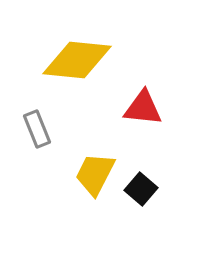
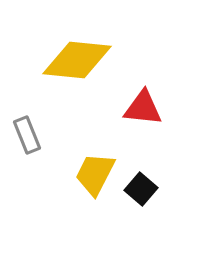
gray rectangle: moved 10 px left, 6 px down
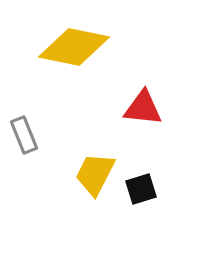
yellow diamond: moved 3 px left, 13 px up; rotated 6 degrees clockwise
gray rectangle: moved 3 px left
black square: rotated 32 degrees clockwise
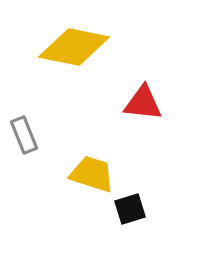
red triangle: moved 5 px up
yellow trapezoid: moved 3 px left; rotated 81 degrees clockwise
black square: moved 11 px left, 20 px down
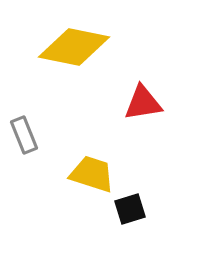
red triangle: rotated 15 degrees counterclockwise
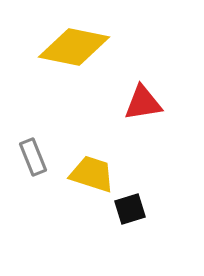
gray rectangle: moved 9 px right, 22 px down
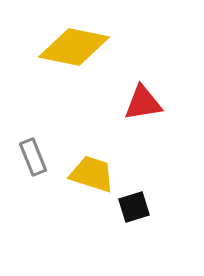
black square: moved 4 px right, 2 px up
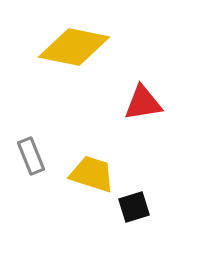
gray rectangle: moved 2 px left, 1 px up
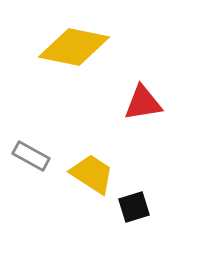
gray rectangle: rotated 39 degrees counterclockwise
yellow trapezoid: rotated 15 degrees clockwise
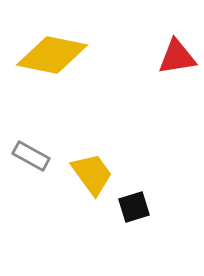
yellow diamond: moved 22 px left, 8 px down
red triangle: moved 34 px right, 46 px up
yellow trapezoid: rotated 21 degrees clockwise
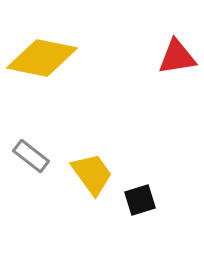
yellow diamond: moved 10 px left, 3 px down
gray rectangle: rotated 9 degrees clockwise
black square: moved 6 px right, 7 px up
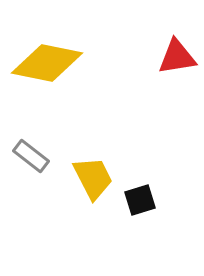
yellow diamond: moved 5 px right, 5 px down
yellow trapezoid: moved 1 px right, 4 px down; rotated 9 degrees clockwise
